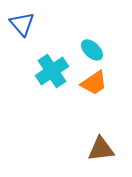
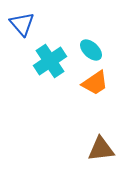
cyan ellipse: moved 1 px left
cyan cross: moved 2 px left, 10 px up
orange trapezoid: moved 1 px right
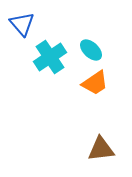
cyan cross: moved 4 px up
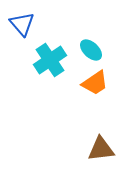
cyan cross: moved 3 px down
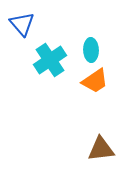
cyan ellipse: rotated 45 degrees clockwise
orange trapezoid: moved 2 px up
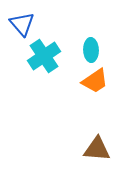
cyan cross: moved 6 px left, 4 px up
brown triangle: moved 4 px left; rotated 12 degrees clockwise
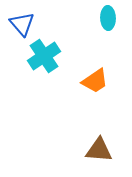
cyan ellipse: moved 17 px right, 32 px up
brown triangle: moved 2 px right, 1 px down
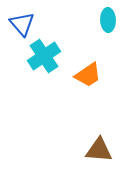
cyan ellipse: moved 2 px down
orange trapezoid: moved 7 px left, 6 px up
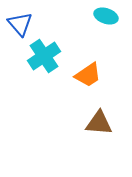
cyan ellipse: moved 2 px left, 4 px up; rotated 70 degrees counterclockwise
blue triangle: moved 2 px left
brown triangle: moved 27 px up
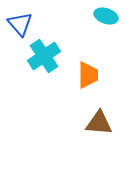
orange trapezoid: rotated 56 degrees counterclockwise
